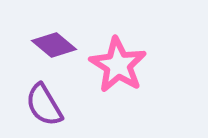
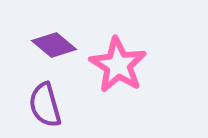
purple semicircle: moved 1 px right; rotated 15 degrees clockwise
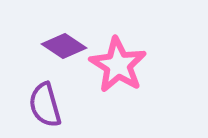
purple diamond: moved 10 px right, 1 px down; rotated 6 degrees counterclockwise
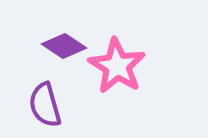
pink star: moved 1 px left, 1 px down
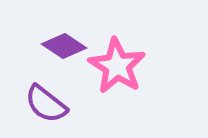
purple semicircle: moved 1 px right, 1 px up; rotated 36 degrees counterclockwise
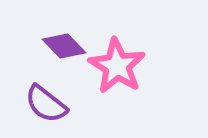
purple diamond: rotated 12 degrees clockwise
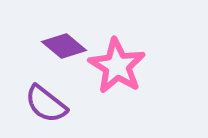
purple diamond: rotated 6 degrees counterclockwise
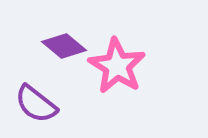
purple semicircle: moved 10 px left
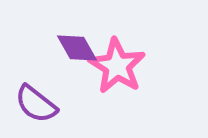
purple diamond: moved 13 px right, 2 px down; rotated 21 degrees clockwise
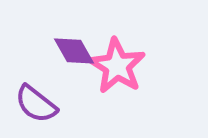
purple diamond: moved 3 px left, 3 px down
